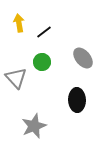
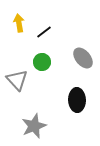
gray triangle: moved 1 px right, 2 px down
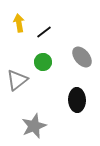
gray ellipse: moved 1 px left, 1 px up
green circle: moved 1 px right
gray triangle: rotated 35 degrees clockwise
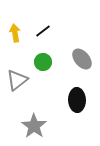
yellow arrow: moved 4 px left, 10 px down
black line: moved 1 px left, 1 px up
gray ellipse: moved 2 px down
gray star: rotated 15 degrees counterclockwise
